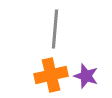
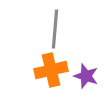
orange cross: moved 5 px up
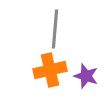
orange cross: moved 1 px left
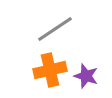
gray line: rotated 51 degrees clockwise
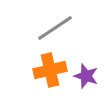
gray line: moved 1 px up
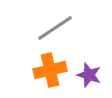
purple star: moved 3 px right, 1 px up
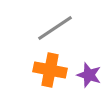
orange cross: rotated 24 degrees clockwise
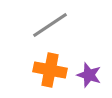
gray line: moved 5 px left, 3 px up
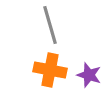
gray line: rotated 72 degrees counterclockwise
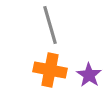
purple star: rotated 15 degrees clockwise
